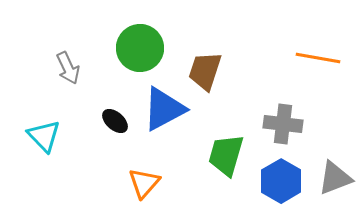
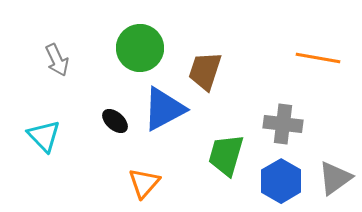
gray arrow: moved 11 px left, 8 px up
gray triangle: rotated 15 degrees counterclockwise
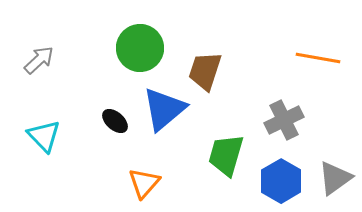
gray arrow: moved 18 px left; rotated 108 degrees counterclockwise
blue triangle: rotated 12 degrees counterclockwise
gray cross: moved 1 px right, 4 px up; rotated 33 degrees counterclockwise
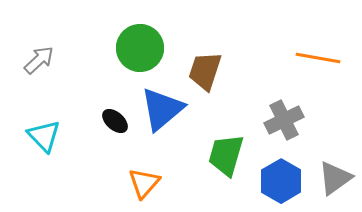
blue triangle: moved 2 px left
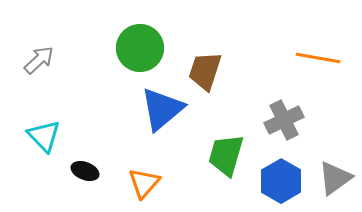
black ellipse: moved 30 px left, 50 px down; rotated 20 degrees counterclockwise
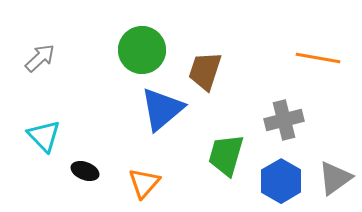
green circle: moved 2 px right, 2 px down
gray arrow: moved 1 px right, 2 px up
gray cross: rotated 12 degrees clockwise
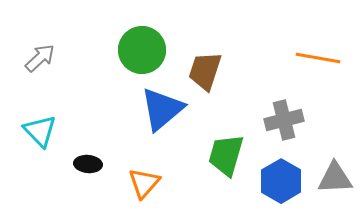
cyan triangle: moved 4 px left, 5 px up
black ellipse: moved 3 px right, 7 px up; rotated 16 degrees counterclockwise
gray triangle: rotated 33 degrees clockwise
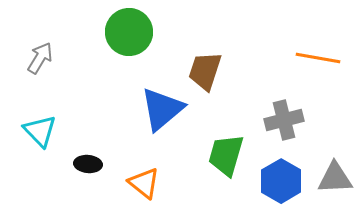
green circle: moved 13 px left, 18 px up
gray arrow: rotated 16 degrees counterclockwise
orange triangle: rotated 32 degrees counterclockwise
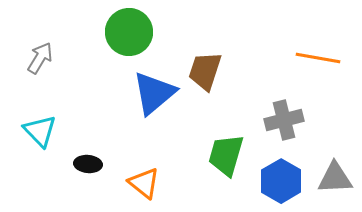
blue triangle: moved 8 px left, 16 px up
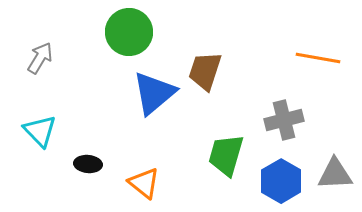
gray triangle: moved 4 px up
